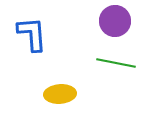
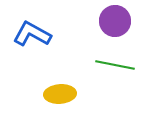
blue L-shape: rotated 57 degrees counterclockwise
green line: moved 1 px left, 2 px down
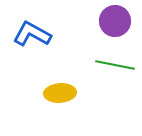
yellow ellipse: moved 1 px up
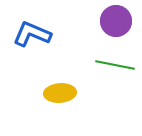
purple circle: moved 1 px right
blue L-shape: rotated 6 degrees counterclockwise
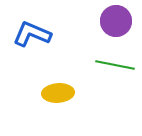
yellow ellipse: moved 2 px left
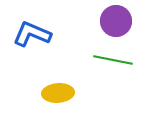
green line: moved 2 px left, 5 px up
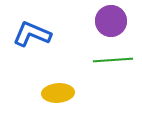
purple circle: moved 5 px left
green line: rotated 15 degrees counterclockwise
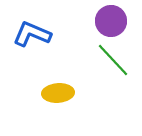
green line: rotated 51 degrees clockwise
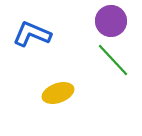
yellow ellipse: rotated 16 degrees counterclockwise
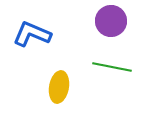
green line: moved 1 px left, 7 px down; rotated 36 degrees counterclockwise
yellow ellipse: moved 1 px right, 6 px up; rotated 60 degrees counterclockwise
